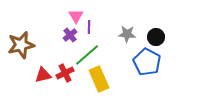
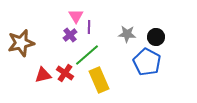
brown star: moved 2 px up
red cross: rotated 30 degrees counterclockwise
yellow rectangle: moved 1 px down
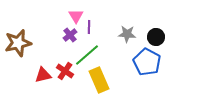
brown star: moved 3 px left
red cross: moved 2 px up
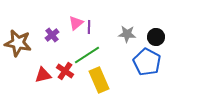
pink triangle: moved 7 px down; rotated 21 degrees clockwise
purple cross: moved 18 px left
brown star: rotated 24 degrees clockwise
green line: rotated 8 degrees clockwise
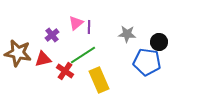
black circle: moved 3 px right, 5 px down
brown star: moved 10 px down
green line: moved 4 px left
blue pentagon: rotated 20 degrees counterclockwise
red triangle: moved 16 px up
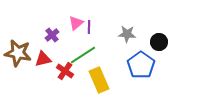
blue pentagon: moved 6 px left, 3 px down; rotated 28 degrees clockwise
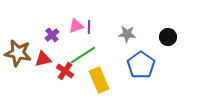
pink triangle: moved 3 px down; rotated 21 degrees clockwise
black circle: moved 9 px right, 5 px up
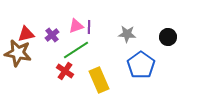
green line: moved 7 px left, 5 px up
red triangle: moved 17 px left, 25 px up
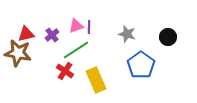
gray star: rotated 12 degrees clockwise
yellow rectangle: moved 3 px left
